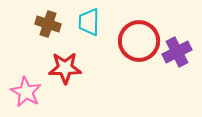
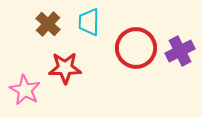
brown cross: rotated 25 degrees clockwise
red circle: moved 3 px left, 7 px down
purple cross: moved 3 px right, 1 px up
pink star: moved 1 px left, 2 px up
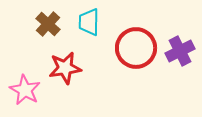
red star: rotated 8 degrees counterclockwise
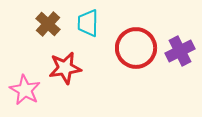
cyan trapezoid: moved 1 px left, 1 px down
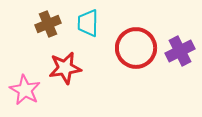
brown cross: rotated 25 degrees clockwise
